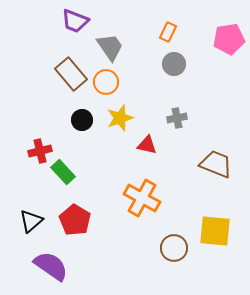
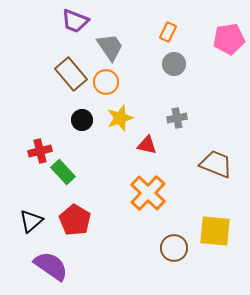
orange cross: moved 6 px right, 5 px up; rotated 15 degrees clockwise
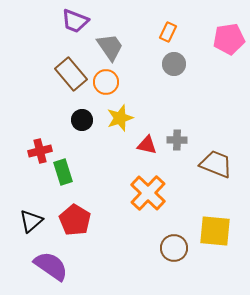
gray cross: moved 22 px down; rotated 12 degrees clockwise
green rectangle: rotated 25 degrees clockwise
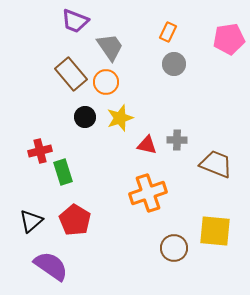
black circle: moved 3 px right, 3 px up
orange cross: rotated 27 degrees clockwise
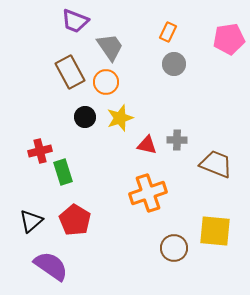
brown rectangle: moved 1 px left, 2 px up; rotated 12 degrees clockwise
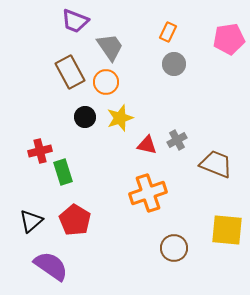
gray cross: rotated 30 degrees counterclockwise
yellow square: moved 12 px right, 1 px up
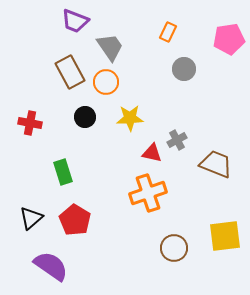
gray circle: moved 10 px right, 5 px down
yellow star: moved 10 px right; rotated 16 degrees clockwise
red triangle: moved 5 px right, 8 px down
red cross: moved 10 px left, 28 px up; rotated 25 degrees clockwise
black triangle: moved 3 px up
yellow square: moved 2 px left, 6 px down; rotated 12 degrees counterclockwise
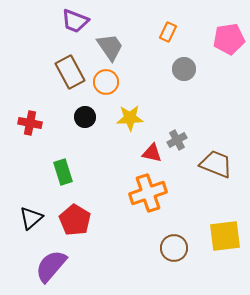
purple semicircle: rotated 84 degrees counterclockwise
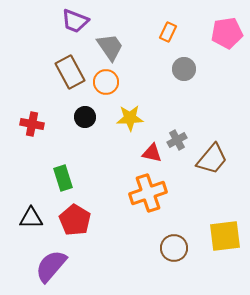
pink pentagon: moved 2 px left, 6 px up
red cross: moved 2 px right, 1 px down
brown trapezoid: moved 4 px left, 5 px up; rotated 108 degrees clockwise
green rectangle: moved 6 px down
black triangle: rotated 40 degrees clockwise
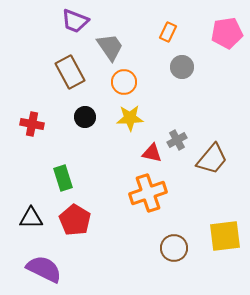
gray circle: moved 2 px left, 2 px up
orange circle: moved 18 px right
purple semicircle: moved 7 px left, 3 px down; rotated 75 degrees clockwise
